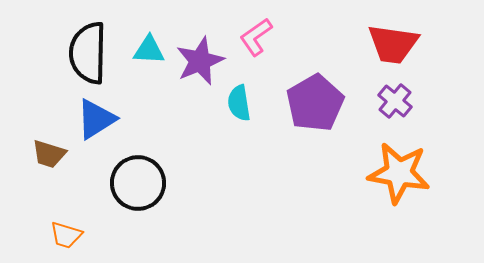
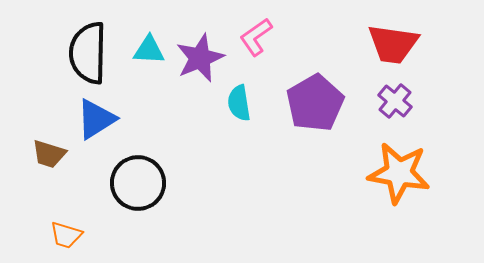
purple star: moved 3 px up
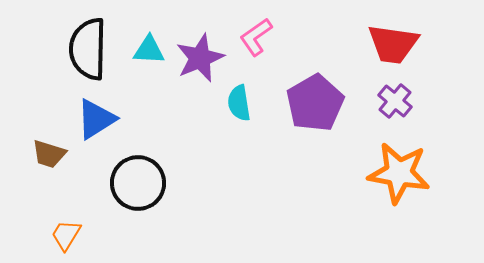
black semicircle: moved 4 px up
orange trapezoid: rotated 104 degrees clockwise
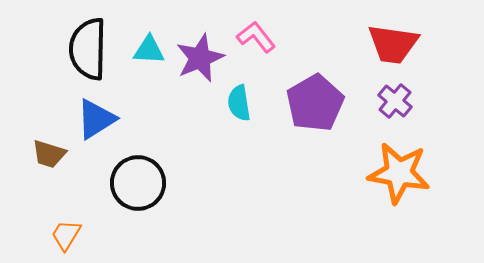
pink L-shape: rotated 87 degrees clockwise
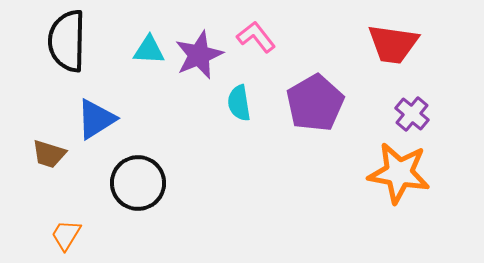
black semicircle: moved 21 px left, 8 px up
purple star: moved 1 px left, 3 px up
purple cross: moved 17 px right, 13 px down
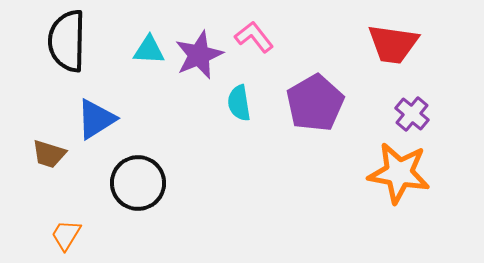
pink L-shape: moved 2 px left
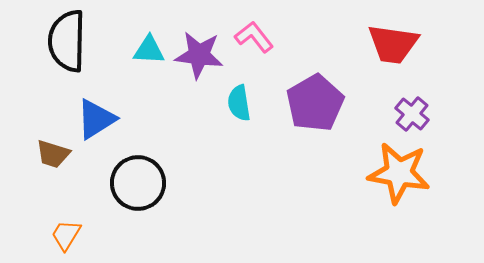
purple star: rotated 30 degrees clockwise
brown trapezoid: moved 4 px right
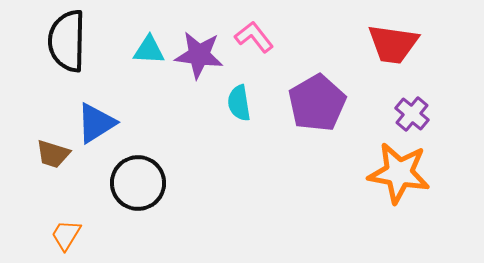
purple pentagon: moved 2 px right
blue triangle: moved 4 px down
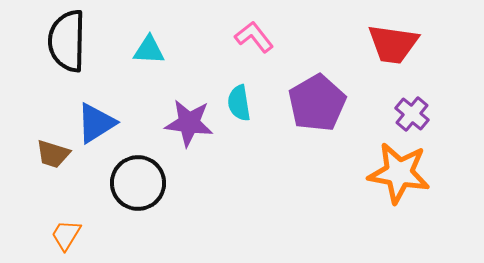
purple star: moved 10 px left, 68 px down
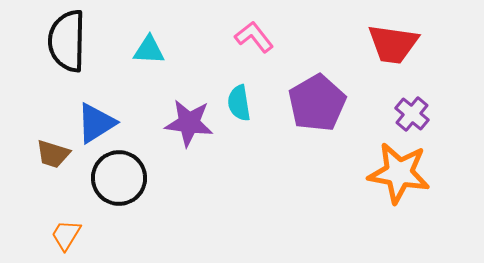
black circle: moved 19 px left, 5 px up
